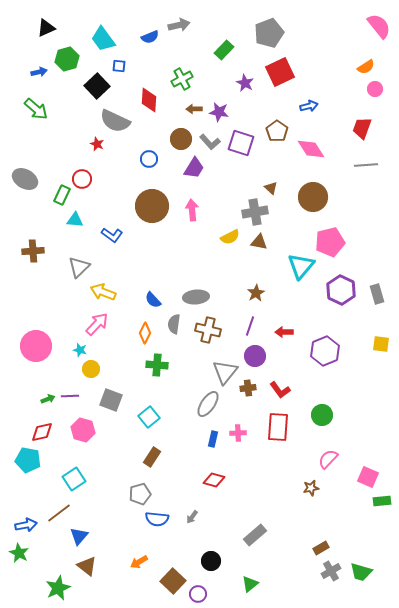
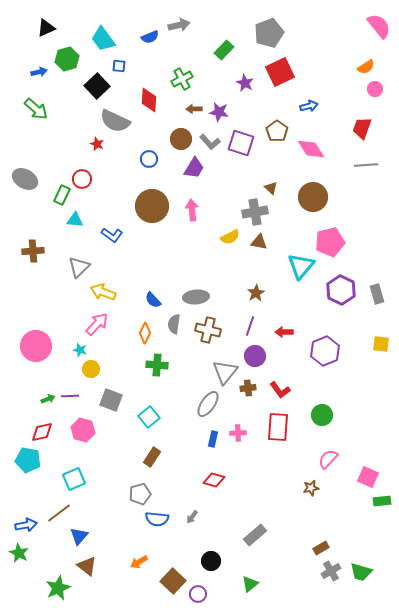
cyan square at (74, 479): rotated 10 degrees clockwise
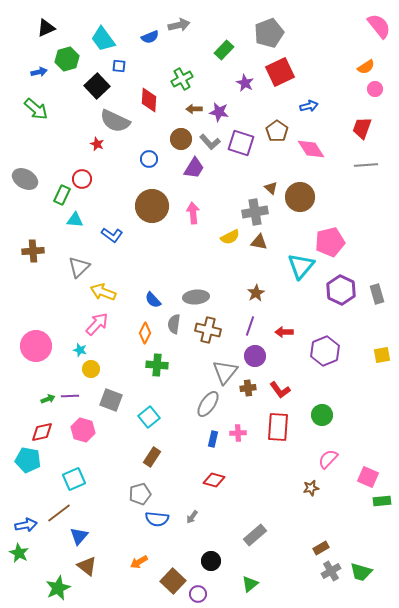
brown circle at (313, 197): moved 13 px left
pink arrow at (192, 210): moved 1 px right, 3 px down
yellow square at (381, 344): moved 1 px right, 11 px down; rotated 18 degrees counterclockwise
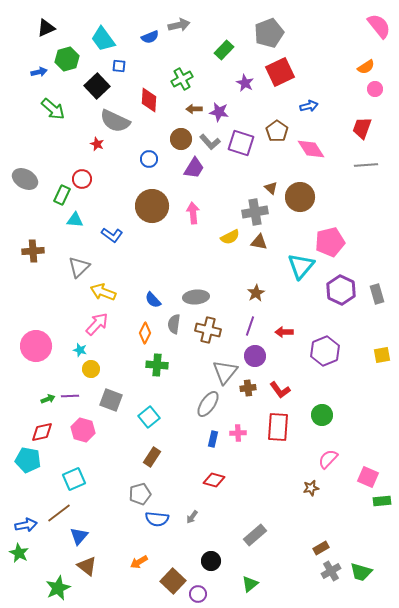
green arrow at (36, 109): moved 17 px right
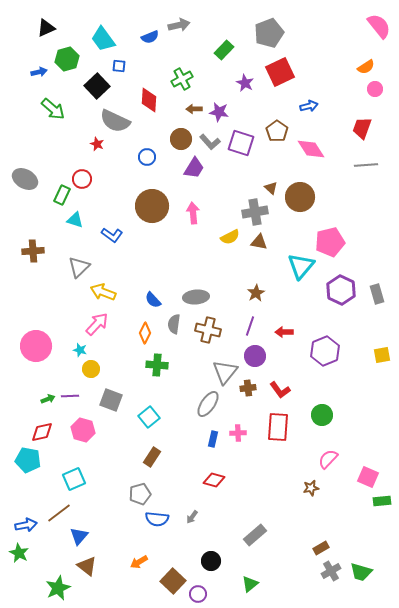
blue circle at (149, 159): moved 2 px left, 2 px up
cyan triangle at (75, 220): rotated 12 degrees clockwise
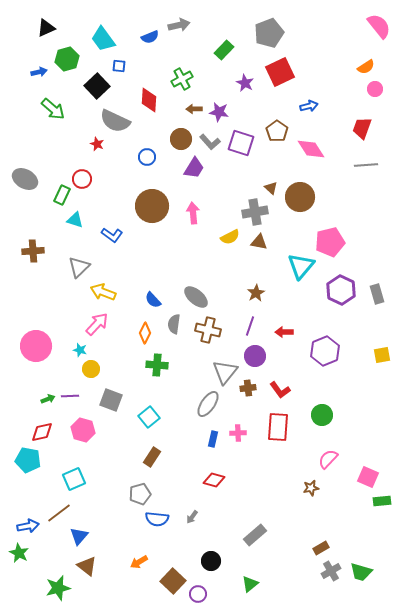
gray ellipse at (196, 297): rotated 45 degrees clockwise
blue arrow at (26, 525): moved 2 px right, 1 px down
green star at (58, 588): rotated 10 degrees clockwise
